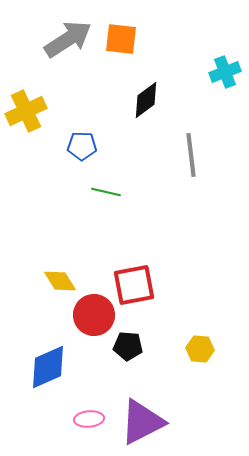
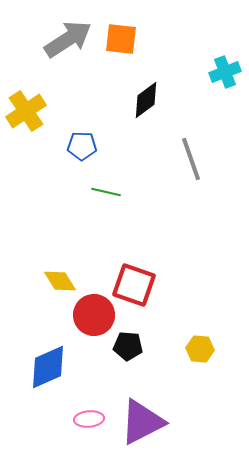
yellow cross: rotated 9 degrees counterclockwise
gray line: moved 4 px down; rotated 12 degrees counterclockwise
red square: rotated 30 degrees clockwise
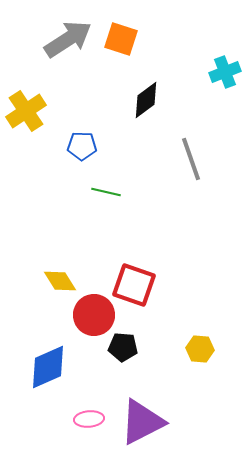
orange square: rotated 12 degrees clockwise
black pentagon: moved 5 px left, 1 px down
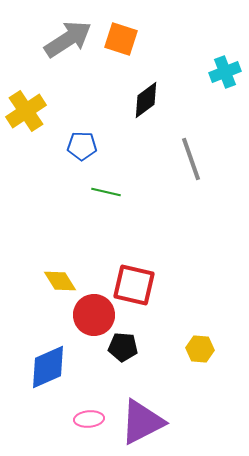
red square: rotated 6 degrees counterclockwise
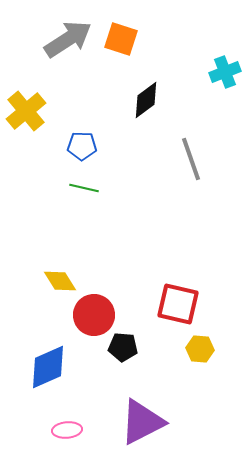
yellow cross: rotated 6 degrees counterclockwise
green line: moved 22 px left, 4 px up
red square: moved 44 px right, 19 px down
pink ellipse: moved 22 px left, 11 px down
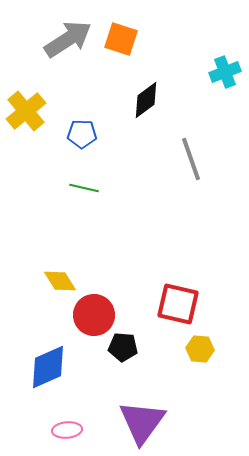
blue pentagon: moved 12 px up
purple triangle: rotated 27 degrees counterclockwise
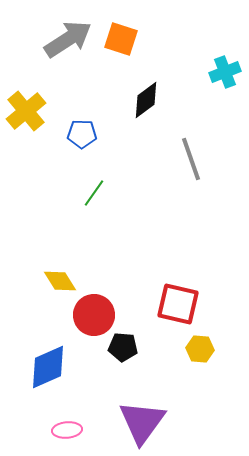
green line: moved 10 px right, 5 px down; rotated 68 degrees counterclockwise
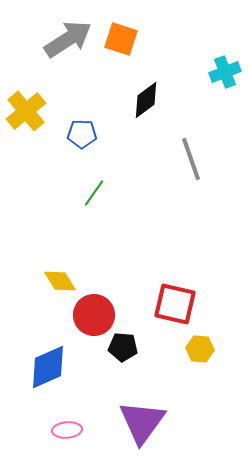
red square: moved 3 px left
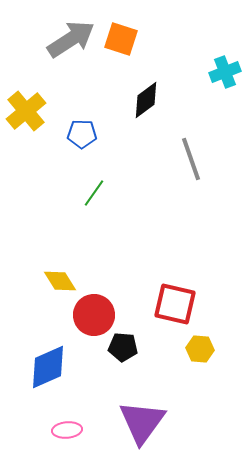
gray arrow: moved 3 px right
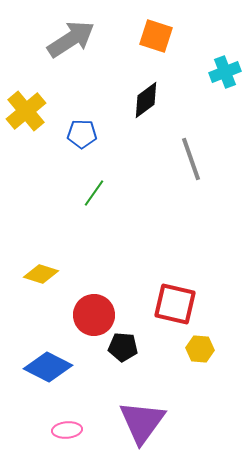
orange square: moved 35 px right, 3 px up
yellow diamond: moved 19 px left, 7 px up; rotated 40 degrees counterclockwise
blue diamond: rotated 51 degrees clockwise
